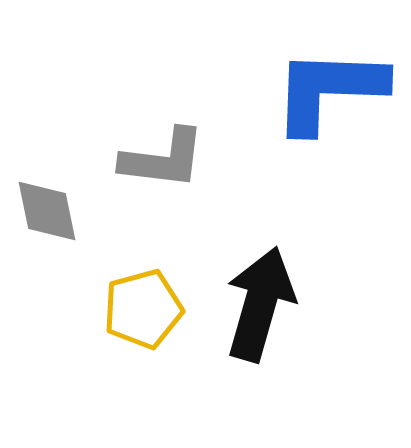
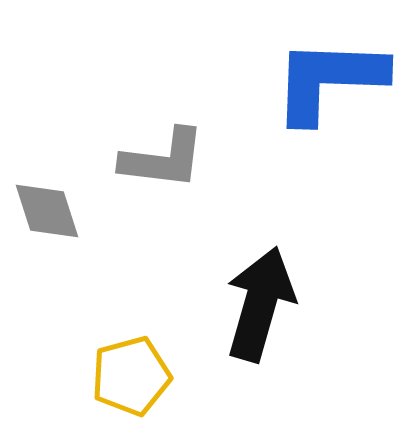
blue L-shape: moved 10 px up
gray diamond: rotated 6 degrees counterclockwise
yellow pentagon: moved 12 px left, 67 px down
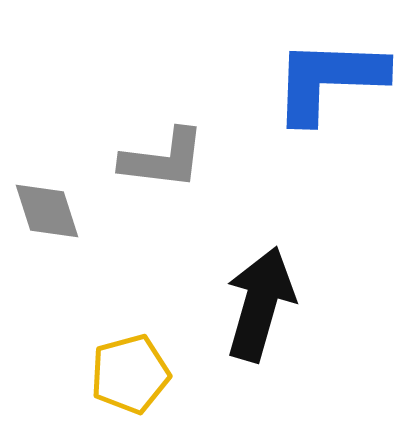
yellow pentagon: moved 1 px left, 2 px up
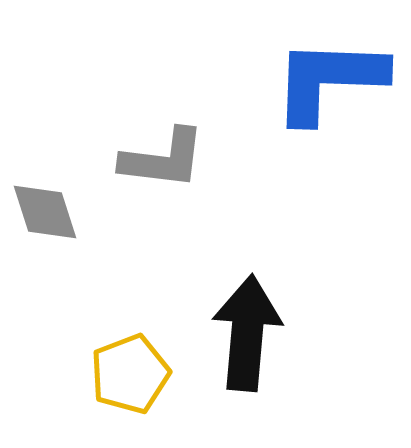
gray diamond: moved 2 px left, 1 px down
black arrow: moved 13 px left, 29 px down; rotated 11 degrees counterclockwise
yellow pentagon: rotated 6 degrees counterclockwise
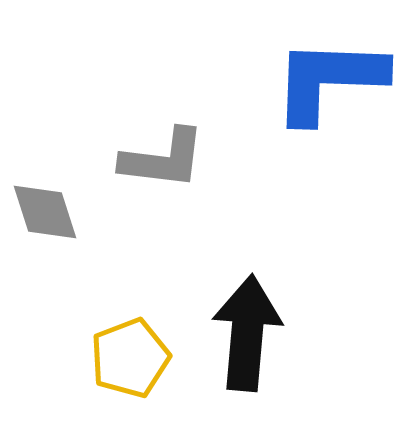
yellow pentagon: moved 16 px up
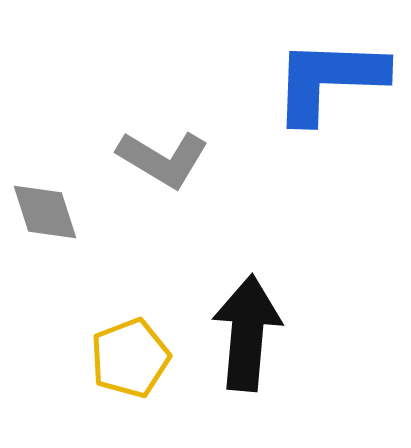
gray L-shape: rotated 24 degrees clockwise
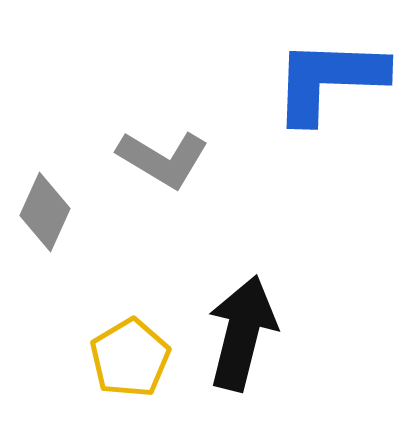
gray diamond: rotated 42 degrees clockwise
black arrow: moved 5 px left; rotated 9 degrees clockwise
yellow pentagon: rotated 10 degrees counterclockwise
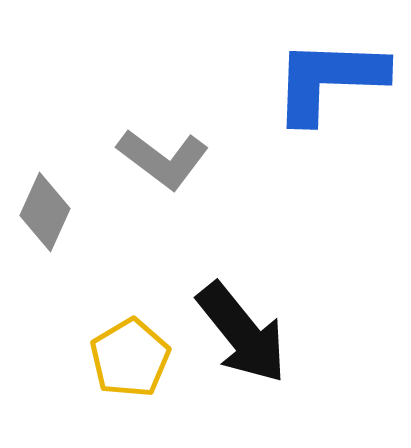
gray L-shape: rotated 6 degrees clockwise
black arrow: rotated 127 degrees clockwise
